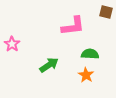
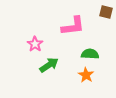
pink star: moved 23 px right
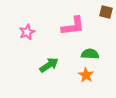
pink star: moved 8 px left, 12 px up; rotated 14 degrees clockwise
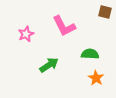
brown square: moved 1 px left
pink L-shape: moved 9 px left; rotated 70 degrees clockwise
pink star: moved 1 px left, 2 px down
orange star: moved 10 px right, 3 px down
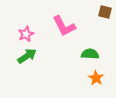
green arrow: moved 22 px left, 9 px up
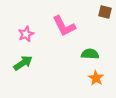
green arrow: moved 4 px left, 7 px down
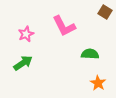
brown square: rotated 16 degrees clockwise
orange star: moved 2 px right, 5 px down
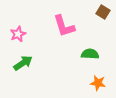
brown square: moved 2 px left
pink L-shape: rotated 10 degrees clockwise
pink star: moved 8 px left
orange star: rotated 21 degrees counterclockwise
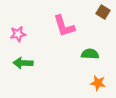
pink star: rotated 14 degrees clockwise
green arrow: rotated 144 degrees counterclockwise
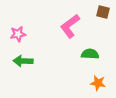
brown square: rotated 16 degrees counterclockwise
pink L-shape: moved 6 px right; rotated 70 degrees clockwise
green arrow: moved 2 px up
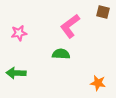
pink star: moved 1 px right, 1 px up
green semicircle: moved 29 px left
green arrow: moved 7 px left, 12 px down
